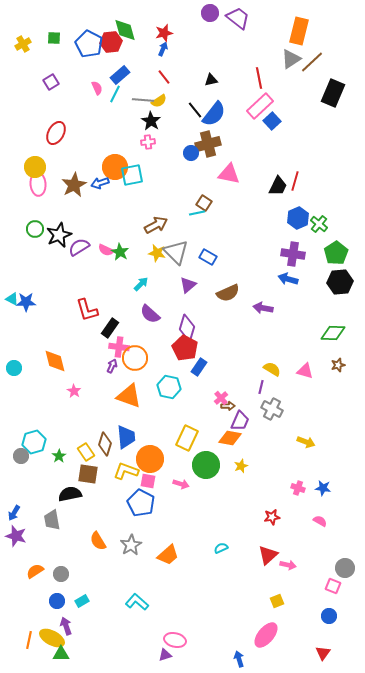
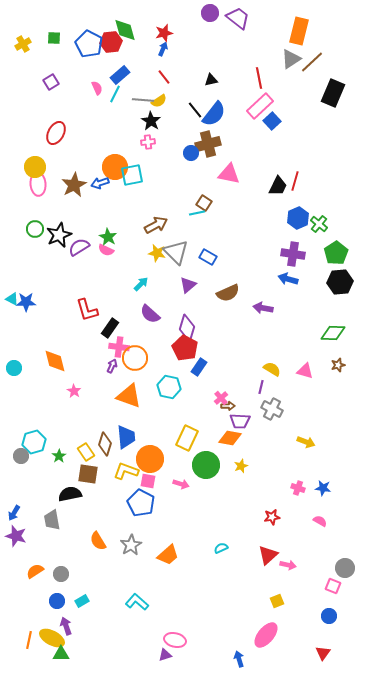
green star at (120, 252): moved 12 px left, 15 px up
purple trapezoid at (240, 421): rotated 70 degrees clockwise
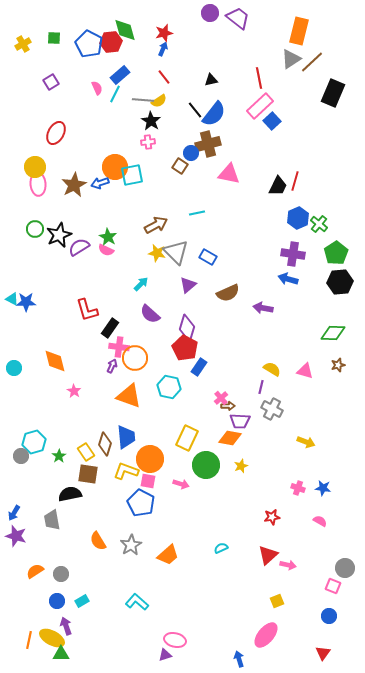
brown square at (204, 203): moved 24 px left, 37 px up
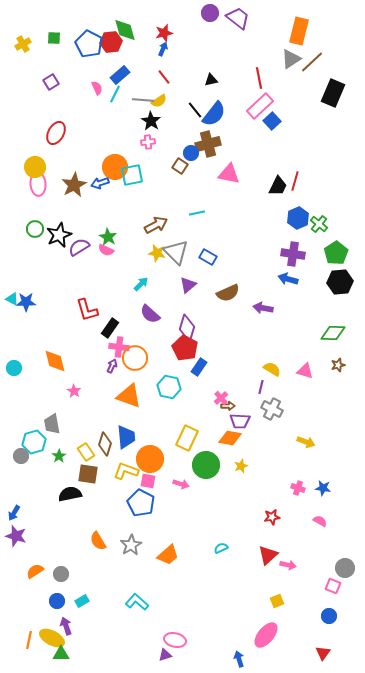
gray trapezoid at (52, 520): moved 96 px up
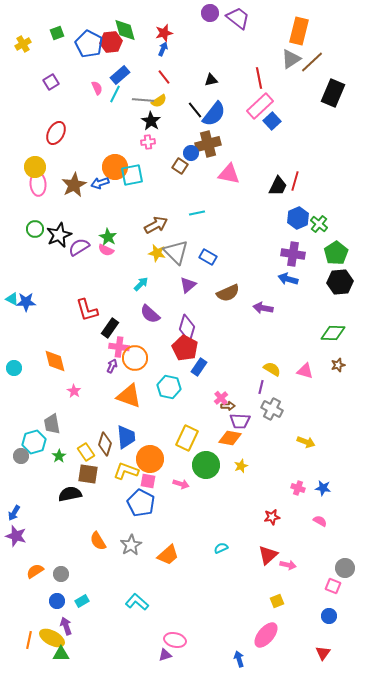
green square at (54, 38): moved 3 px right, 5 px up; rotated 24 degrees counterclockwise
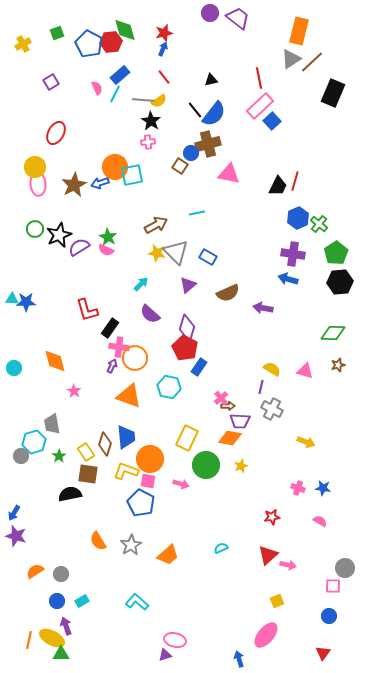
cyan triangle at (12, 299): rotated 24 degrees counterclockwise
pink square at (333, 586): rotated 21 degrees counterclockwise
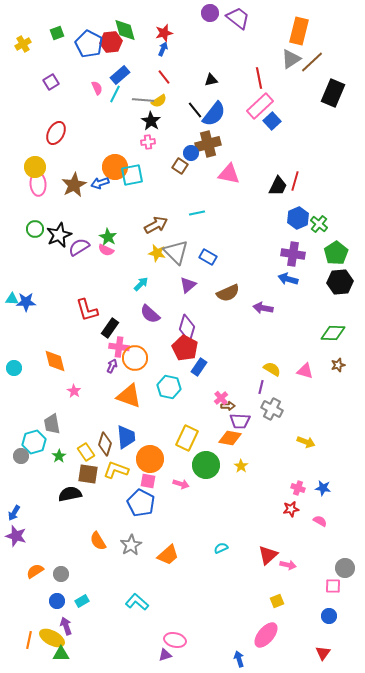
yellow star at (241, 466): rotated 16 degrees counterclockwise
yellow L-shape at (126, 471): moved 10 px left, 1 px up
red star at (272, 517): moved 19 px right, 8 px up
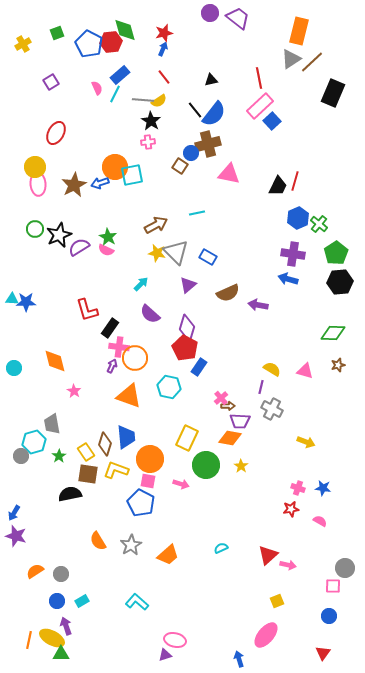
purple arrow at (263, 308): moved 5 px left, 3 px up
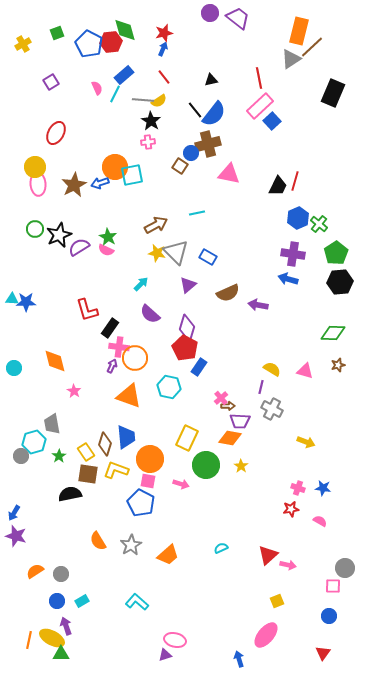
brown line at (312, 62): moved 15 px up
blue rectangle at (120, 75): moved 4 px right
